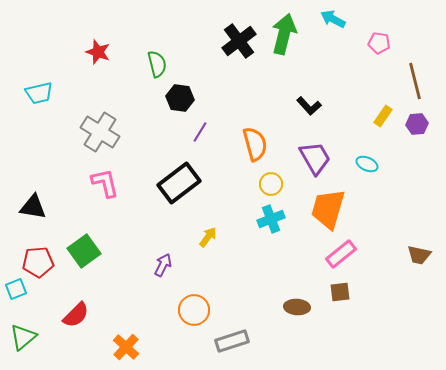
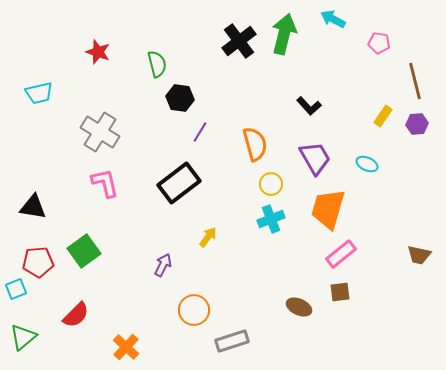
brown ellipse: moved 2 px right; rotated 20 degrees clockwise
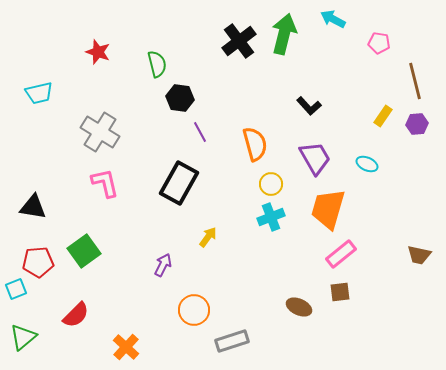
purple line: rotated 60 degrees counterclockwise
black rectangle: rotated 24 degrees counterclockwise
cyan cross: moved 2 px up
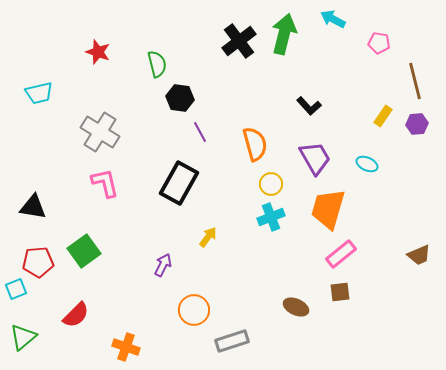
brown trapezoid: rotated 35 degrees counterclockwise
brown ellipse: moved 3 px left
orange cross: rotated 24 degrees counterclockwise
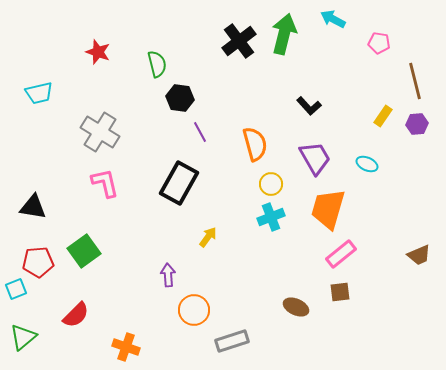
purple arrow: moved 5 px right, 10 px down; rotated 30 degrees counterclockwise
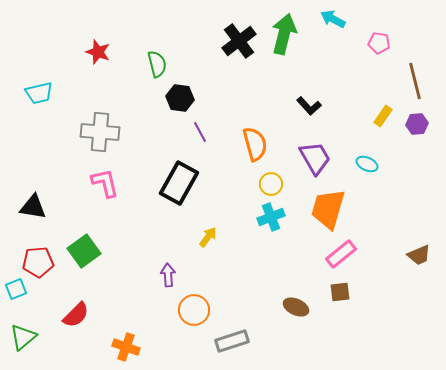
gray cross: rotated 27 degrees counterclockwise
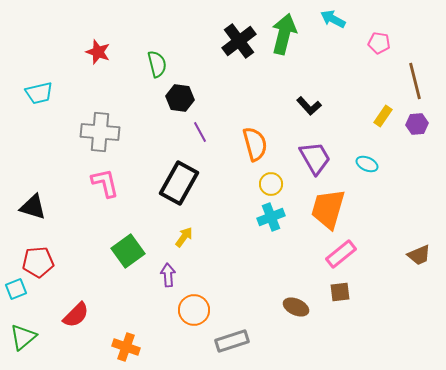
black triangle: rotated 8 degrees clockwise
yellow arrow: moved 24 px left
green square: moved 44 px right
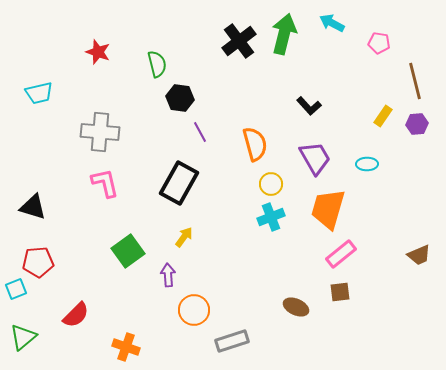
cyan arrow: moved 1 px left, 4 px down
cyan ellipse: rotated 25 degrees counterclockwise
